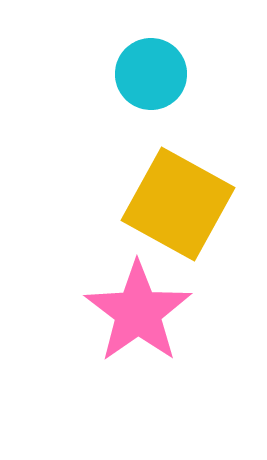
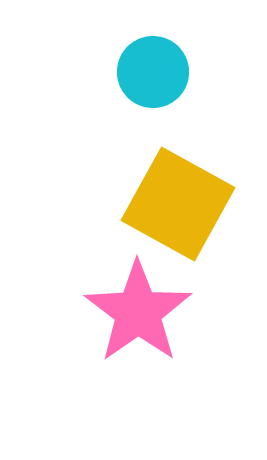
cyan circle: moved 2 px right, 2 px up
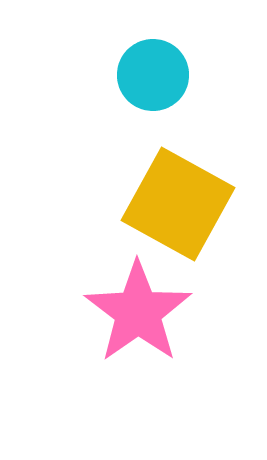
cyan circle: moved 3 px down
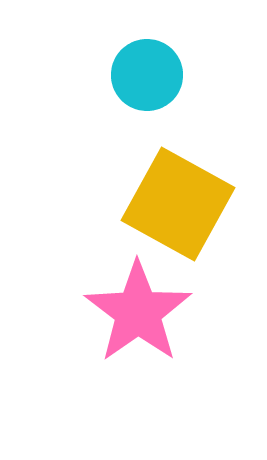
cyan circle: moved 6 px left
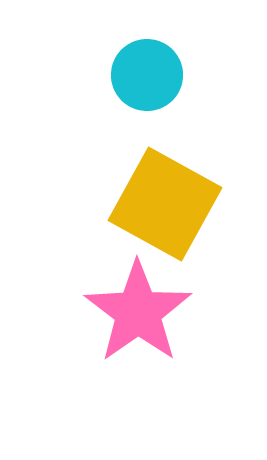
yellow square: moved 13 px left
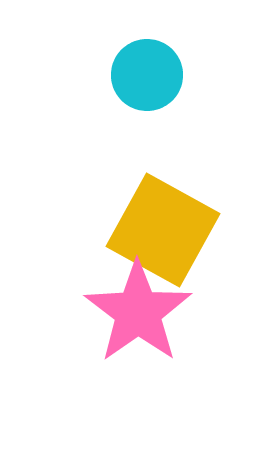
yellow square: moved 2 px left, 26 px down
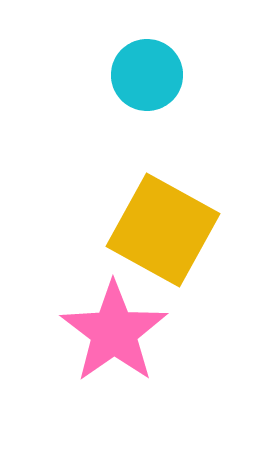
pink star: moved 24 px left, 20 px down
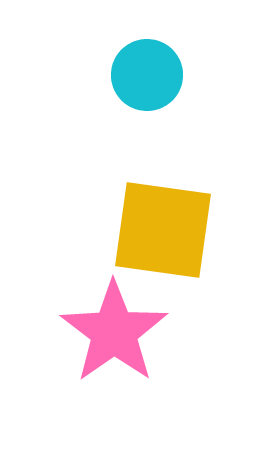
yellow square: rotated 21 degrees counterclockwise
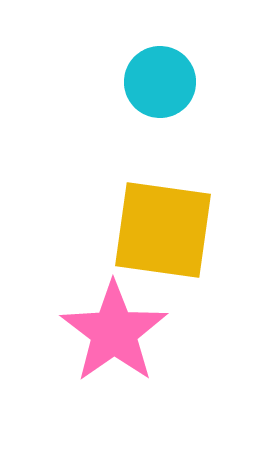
cyan circle: moved 13 px right, 7 px down
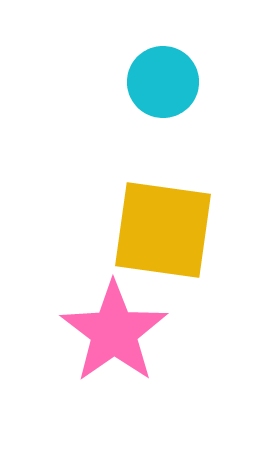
cyan circle: moved 3 px right
